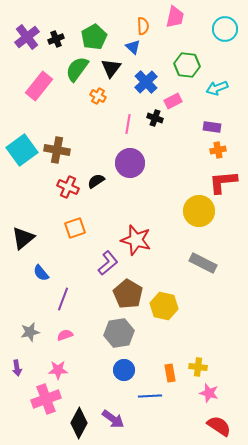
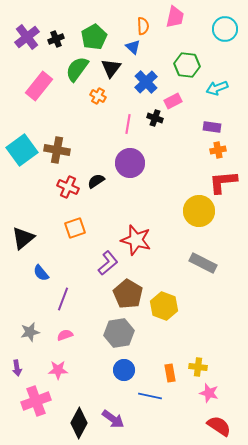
yellow hexagon at (164, 306): rotated 8 degrees clockwise
blue line at (150, 396): rotated 15 degrees clockwise
pink cross at (46, 399): moved 10 px left, 2 px down
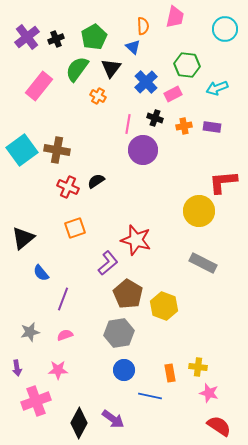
pink rectangle at (173, 101): moved 7 px up
orange cross at (218, 150): moved 34 px left, 24 px up
purple circle at (130, 163): moved 13 px right, 13 px up
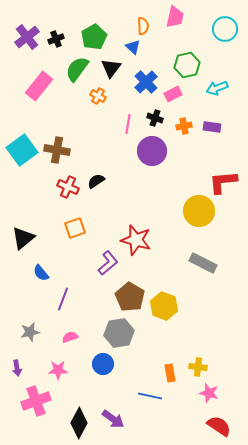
green hexagon at (187, 65): rotated 20 degrees counterclockwise
purple circle at (143, 150): moved 9 px right, 1 px down
brown pentagon at (128, 294): moved 2 px right, 3 px down
pink semicircle at (65, 335): moved 5 px right, 2 px down
blue circle at (124, 370): moved 21 px left, 6 px up
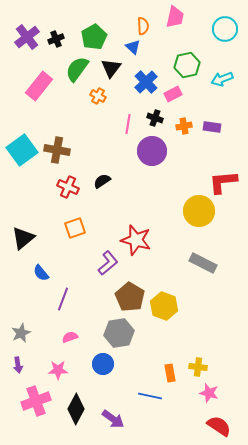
cyan arrow at (217, 88): moved 5 px right, 9 px up
black semicircle at (96, 181): moved 6 px right
gray star at (30, 332): moved 9 px left, 1 px down; rotated 12 degrees counterclockwise
purple arrow at (17, 368): moved 1 px right, 3 px up
black diamond at (79, 423): moved 3 px left, 14 px up
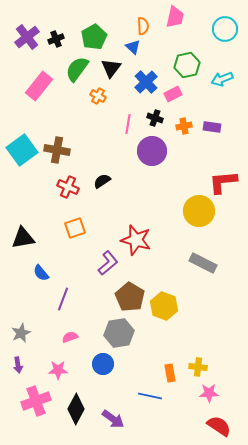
black triangle at (23, 238): rotated 30 degrees clockwise
pink star at (209, 393): rotated 18 degrees counterclockwise
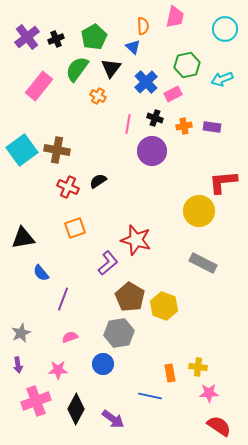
black semicircle at (102, 181): moved 4 px left
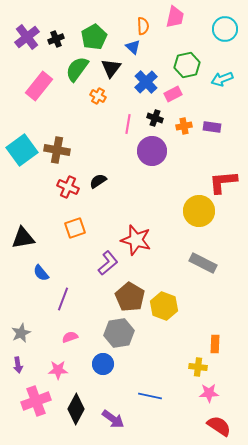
orange rectangle at (170, 373): moved 45 px right, 29 px up; rotated 12 degrees clockwise
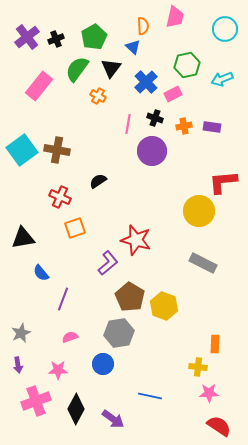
red cross at (68, 187): moved 8 px left, 10 px down
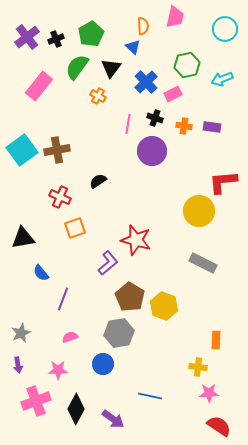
green pentagon at (94, 37): moved 3 px left, 3 px up
green semicircle at (77, 69): moved 2 px up
orange cross at (184, 126): rotated 21 degrees clockwise
brown cross at (57, 150): rotated 20 degrees counterclockwise
orange rectangle at (215, 344): moved 1 px right, 4 px up
